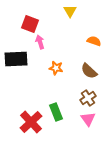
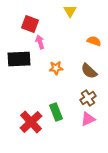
black rectangle: moved 3 px right
orange star: rotated 16 degrees counterclockwise
pink triangle: rotated 42 degrees clockwise
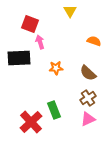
black rectangle: moved 1 px up
brown semicircle: moved 1 px left, 2 px down
green rectangle: moved 2 px left, 2 px up
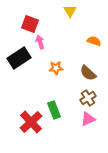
black rectangle: rotated 30 degrees counterclockwise
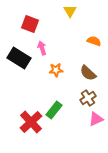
pink arrow: moved 2 px right, 6 px down
black rectangle: rotated 65 degrees clockwise
orange star: moved 2 px down
green rectangle: rotated 60 degrees clockwise
pink triangle: moved 8 px right
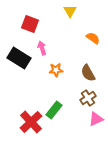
orange semicircle: moved 1 px left, 3 px up; rotated 16 degrees clockwise
brown semicircle: rotated 18 degrees clockwise
